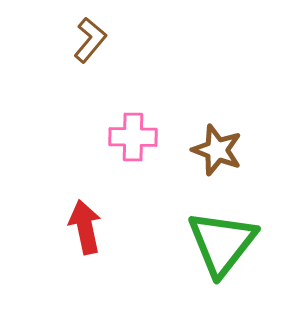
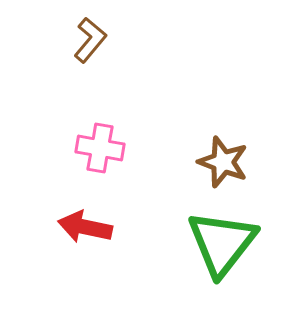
pink cross: moved 33 px left, 11 px down; rotated 9 degrees clockwise
brown star: moved 6 px right, 12 px down
red arrow: rotated 66 degrees counterclockwise
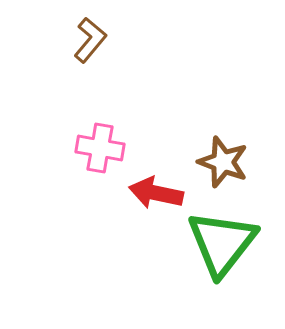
red arrow: moved 71 px right, 34 px up
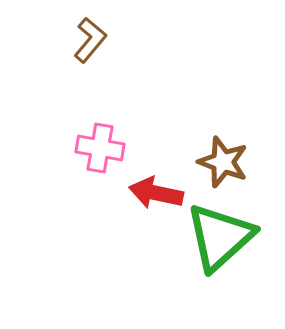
green triangle: moved 2 px left, 6 px up; rotated 10 degrees clockwise
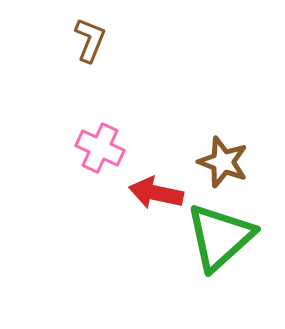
brown L-shape: rotated 18 degrees counterclockwise
pink cross: rotated 15 degrees clockwise
